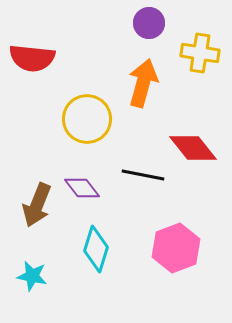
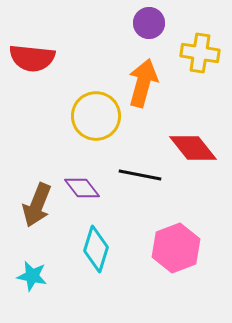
yellow circle: moved 9 px right, 3 px up
black line: moved 3 px left
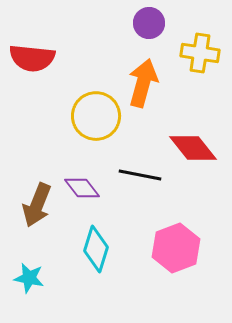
cyan star: moved 3 px left, 2 px down
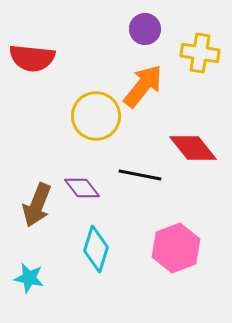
purple circle: moved 4 px left, 6 px down
orange arrow: moved 3 px down; rotated 24 degrees clockwise
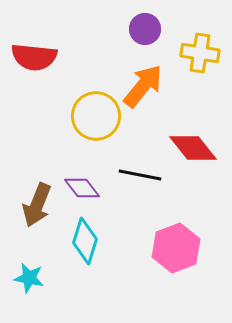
red semicircle: moved 2 px right, 1 px up
cyan diamond: moved 11 px left, 8 px up
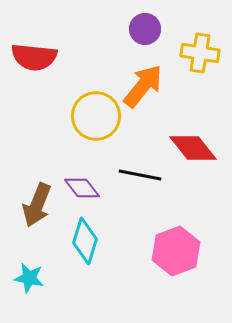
pink hexagon: moved 3 px down
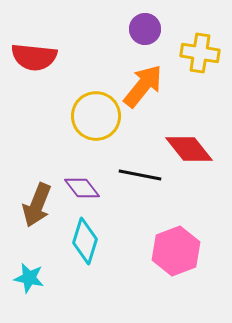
red diamond: moved 4 px left, 1 px down
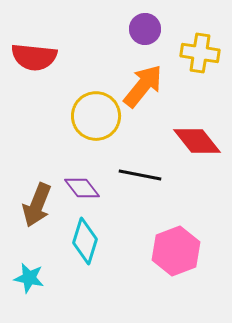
red diamond: moved 8 px right, 8 px up
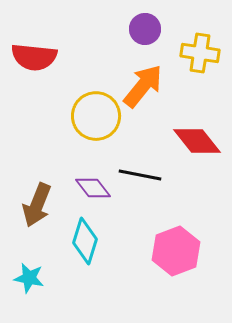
purple diamond: moved 11 px right
